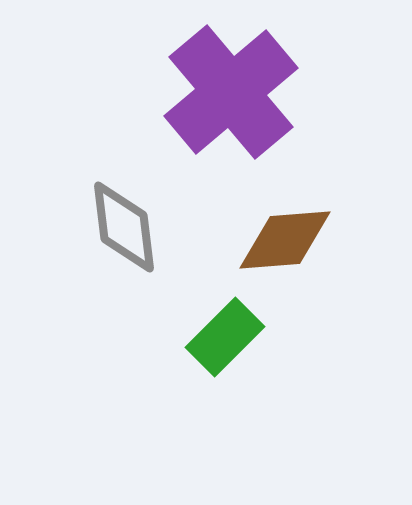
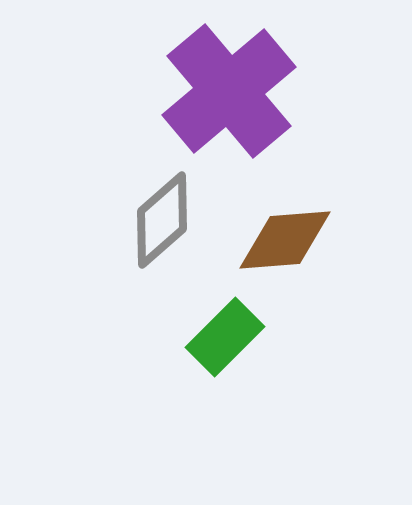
purple cross: moved 2 px left, 1 px up
gray diamond: moved 38 px right, 7 px up; rotated 56 degrees clockwise
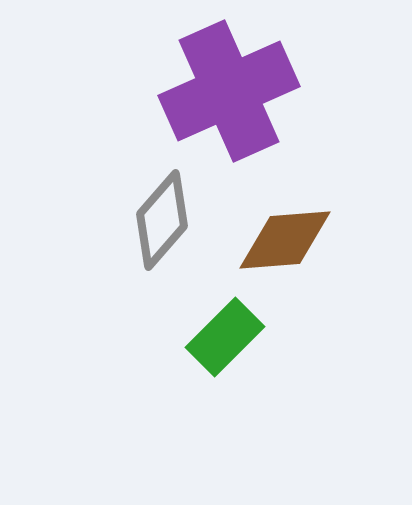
purple cross: rotated 16 degrees clockwise
gray diamond: rotated 8 degrees counterclockwise
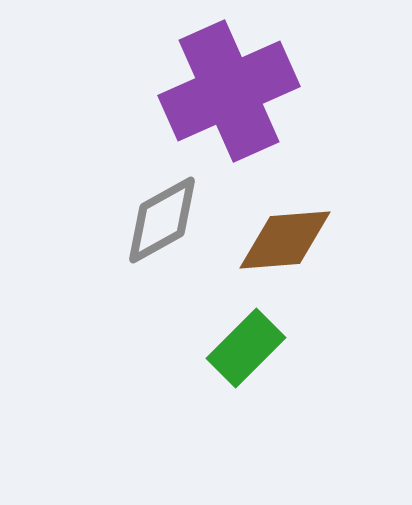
gray diamond: rotated 20 degrees clockwise
green rectangle: moved 21 px right, 11 px down
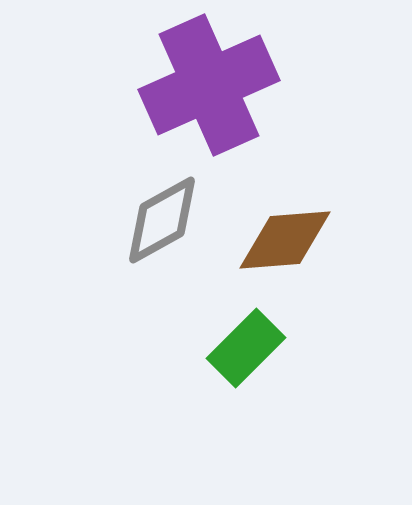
purple cross: moved 20 px left, 6 px up
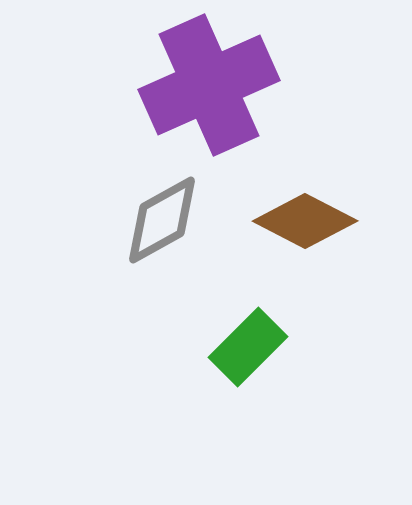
brown diamond: moved 20 px right, 19 px up; rotated 32 degrees clockwise
green rectangle: moved 2 px right, 1 px up
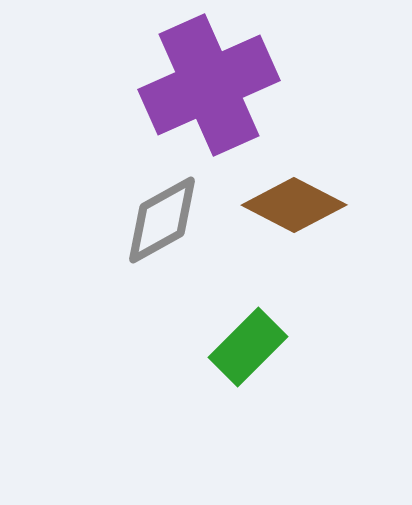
brown diamond: moved 11 px left, 16 px up
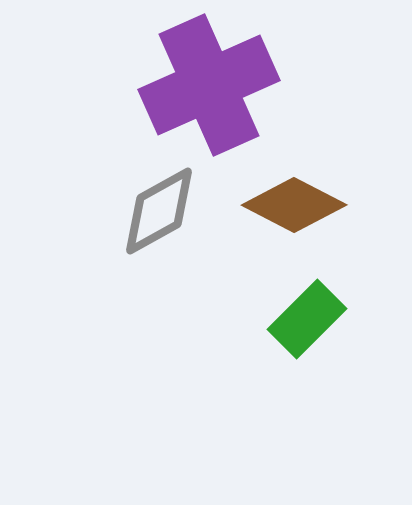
gray diamond: moved 3 px left, 9 px up
green rectangle: moved 59 px right, 28 px up
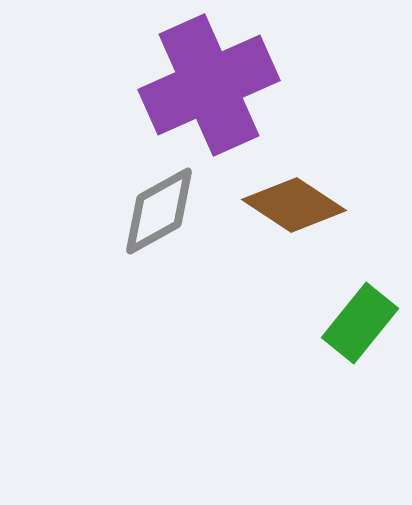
brown diamond: rotated 6 degrees clockwise
green rectangle: moved 53 px right, 4 px down; rotated 6 degrees counterclockwise
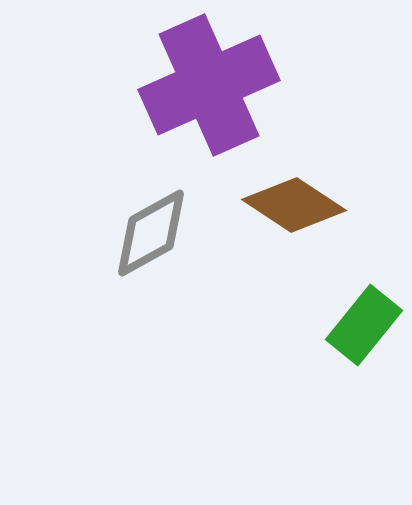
gray diamond: moved 8 px left, 22 px down
green rectangle: moved 4 px right, 2 px down
